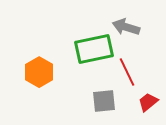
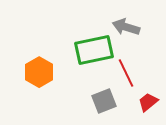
green rectangle: moved 1 px down
red line: moved 1 px left, 1 px down
gray square: rotated 15 degrees counterclockwise
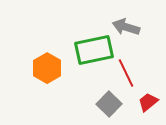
orange hexagon: moved 8 px right, 4 px up
gray square: moved 5 px right, 3 px down; rotated 25 degrees counterclockwise
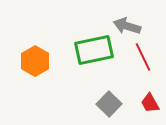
gray arrow: moved 1 px right, 1 px up
orange hexagon: moved 12 px left, 7 px up
red line: moved 17 px right, 16 px up
red trapezoid: moved 2 px right, 1 px down; rotated 80 degrees counterclockwise
